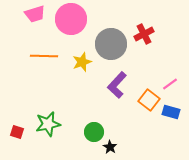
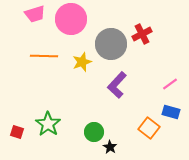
red cross: moved 2 px left
orange square: moved 28 px down
green star: rotated 25 degrees counterclockwise
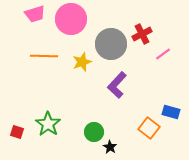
pink line: moved 7 px left, 30 px up
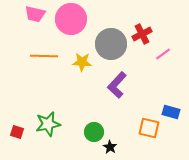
pink trapezoid: rotated 30 degrees clockwise
yellow star: rotated 24 degrees clockwise
green star: rotated 25 degrees clockwise
orange square: rotated 25 degrees counterclockwise
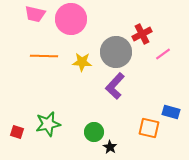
gray circle: moved 5 px right, 8 px down
purple L-shape: moved 2 px left, 1 px down
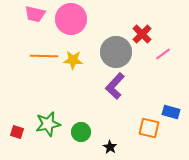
red cross: rotated 18 degrees counterclockwise
yellow star: moved 9 px left, 2 px up
green circle: moved 13 px left
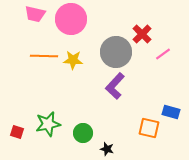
green circle: moved 2 px right, 1 px down
black star: moved 3 px left, 2 px down; rotated 16 degrees counterclockwise
